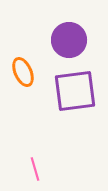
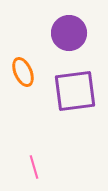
purple circle: moved 7 px up
pink line: moved 1 px left, 2 px up
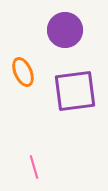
purple circle: moved 4 px left, 3 px up
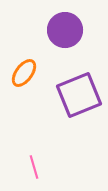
orange ellipse: moved 1 px right, 1 px down; rotated 60 degrees clockwise
purple square: moved 4 px right, 4 px down; rotated 15 degrees counterclockwise
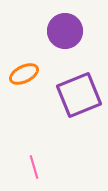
purple circle: moved 1 px down
orange ellipse: moved 1 px down; rotated 28 degrees clockwise
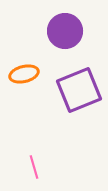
orange ellipse: rotated 12 degrees clockwise
purple square: moved 5 px up
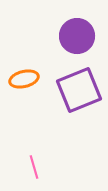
purple circle: moved 12 px right, 5 px down
orange ellipse: moved 5 px down
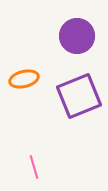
purple square: moved 6 px down
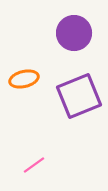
purple circle: moved 3 px left, 3 px up
pink line: moved 2 px up; rotated 70 degrees clockwise
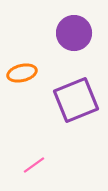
orange ellipse: moved 2 px left, 6 px up
purple square: moved 3 px left, 4 px down
